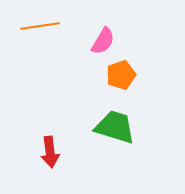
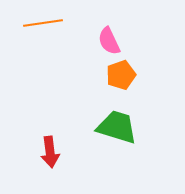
orange line: moved 3 px right, 3 px up
pink semicircle: moved 6 px right; rotated 124 degrees clockwise
green trapezoid: moved 2 px right
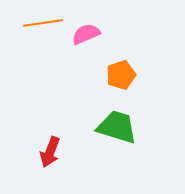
pink semicircle: moved 23 px left, 7 px up; rotated 92 degrees clockwise
red arrow: rotated 28 degrees clockwise
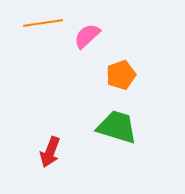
pink semicircle: moved 1 px right, 2 px down; rotated 20 degrees counterclockwise
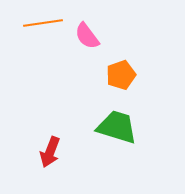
pink semicircle: rotated 84 degrees counterclockwise
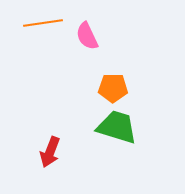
pink semicircle: rotated 12 degrees clockwise
orange pentagon: moved 8 px left, 13 px down; rotated 20 degrees clockwise
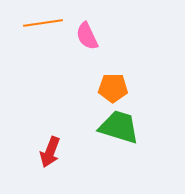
green trapezoid: moved 2 px right
